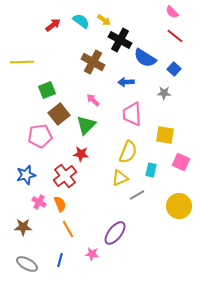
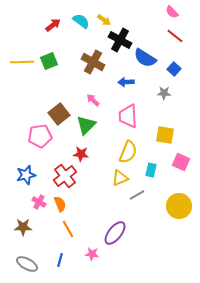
green square: moved 2 px right, 29 px up
pink trapezoid: moved 4 px left, 2 px down
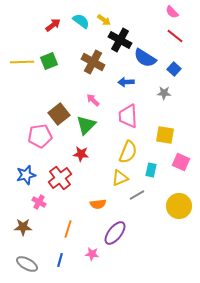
red cross: moved 5 px left, 2 px down
orange semicircle: moved 38 px right; rotated 105 degrees clockwise
orange line: rotated 48 degrees clockwise
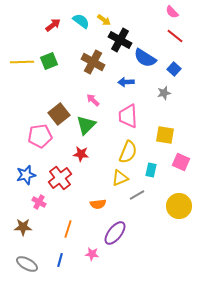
gray star: rotated 16 degrees counterclockwise
